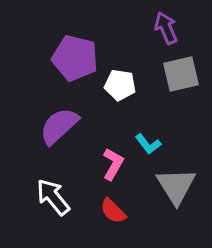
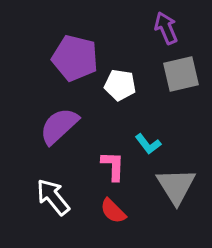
pink L-shape: moved 2 px down; rotated 28 degrees counterclockwise
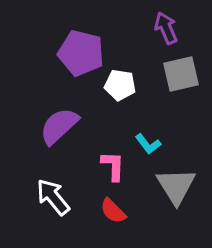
purple pentagon: moved 6 px right, 5 px up
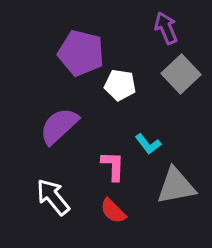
gray square: rotated 30 degrees counterclockwise
gray triangle: rotated 51 degrees clockwise
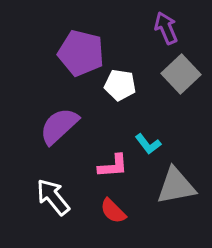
pink L-shape: rotated 84 degrees clockwise
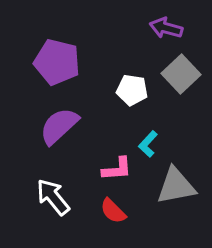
purple arrow: rotated 52 degrees counterclockwise
purple pentagon: moved 24 px left, 9 px down
white pentagon: moved 12 px right, 5 px down
cyan L-shape: rotated 80 degrees clockwise
pink L-shape: moved 4 px right, 3 px down
